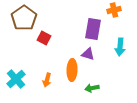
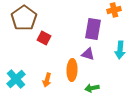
cyan arrow: moved 3 px down
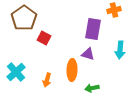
cyan cross: moved 7 px up
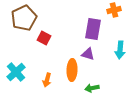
brown pentagon: rotated 10 degrees clockwise
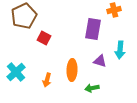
brown pentagon: moved 2 px up
purple triangle: moved 12 px right, 7 px down
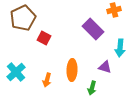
brown pentagon: moved 1 px left, 2 px down
purple rectangle: rotated 55 degrees counterclockwise
cyan arrow: moved 2 px up
purple triangle: moved 5 px right, 6 px down
green arrow: rotated 64 degrees counterclockwise
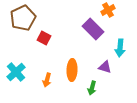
orange cross: moved 6 px left; rotated 16 degrees counterclockwise
